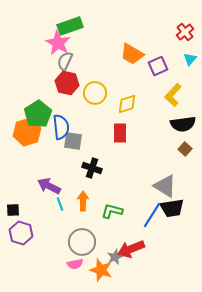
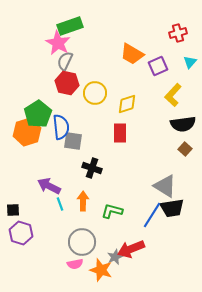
red cross: moved 7 px left, 1 px down; rotated 24 degrees clockwise
cyan triangle: moved 3 px down
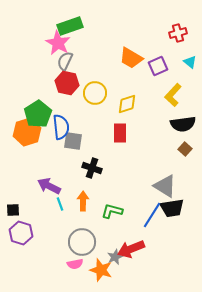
orange trapezoid: moved 1 px left, 4 px down
cyan triangle: rotated 32 degrees counterclockwise
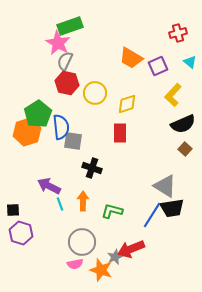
black semicircle: rotated 15 degrees counterclockwise
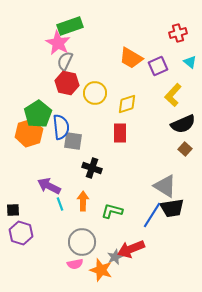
orange hexagon: moved 2 px right, 1 px down
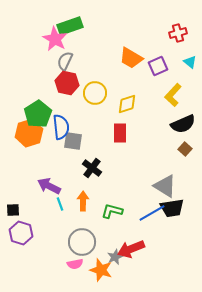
pink star: moved 3 px left, 4 px up
black cross: rotated 18 degrees clockwise
blue line: moved 2 px up; rotated 28 degrees clockwise
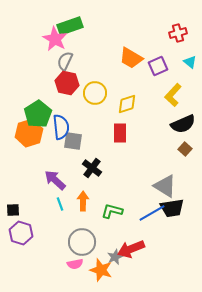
purple arrow: moved 6 px right, 6 px up; rotated 15 degrees clockwise
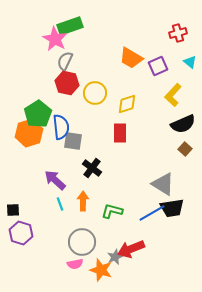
gray triangle: moved 2 px left, 2 px up
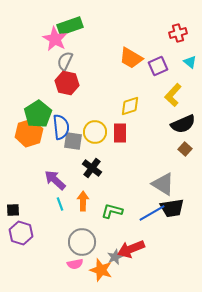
yellow circle: moved 39 px down
yellow diamond: moved 3 px right, 2 px down
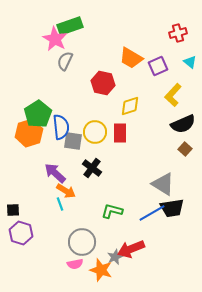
red hexagon: moved 36 px right
purple arrow: moved 7 px up
orange arrow: moved 17 px left, 10 px up; rotated 120 degrees clockwise
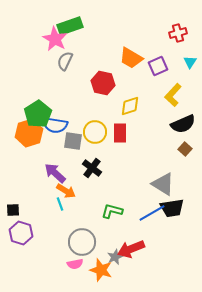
cyan triangle: rotated 24 degrees clockwise
blue semicircle: moved 6 px left, 2 px up; rotated 105 degrees clockwise
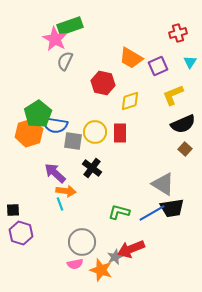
yellow L-shape: rotated 25 degrees clockwise
yellow diamond: moved 5 px up
orange arrow: rotated 24 degrees counterclockwise
green L-shape: moved 7 px right, 1 px down
